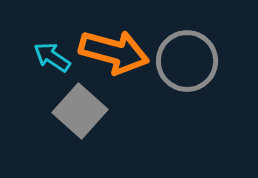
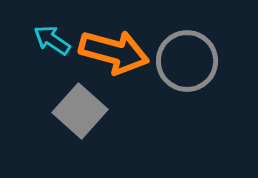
cyan arrow: moved 17 px up
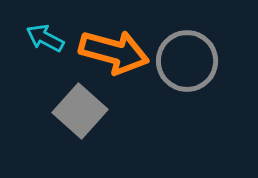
cyan arrow: moved 7 px left, 2 px up; rotated 6 degrees counterclockwise
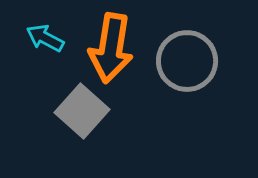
orange arrow: moved 3 px left, 4 px up; rotated 84 degrees clockwise
gray square: moved 2 px right
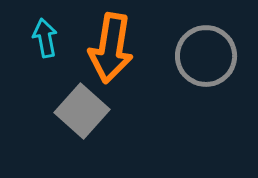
cyan arrow: rotated 51 degrees clockwise
gray circle: moved 19 px right, 5 px up
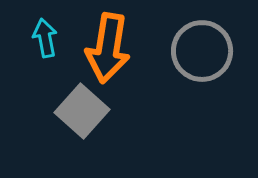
orange arrow: moved 3 px left
gray circle: moved 4 px left, 5 px up
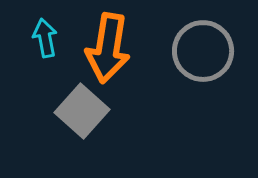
gray circle: moved 1 px right
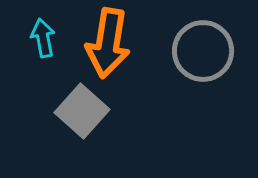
cyan arrow: moved 2 px left
orange arrow: moved 5 px up
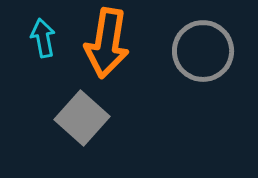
orange arrow: moved 1 px left
gray square: moved 7 px down
